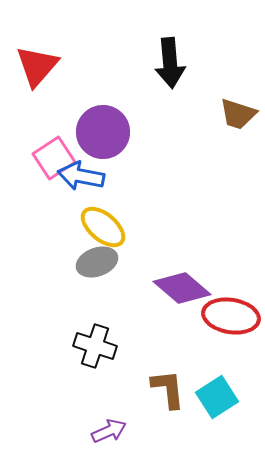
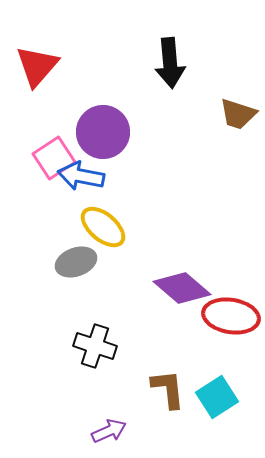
gray ellipse: moved 21 px left
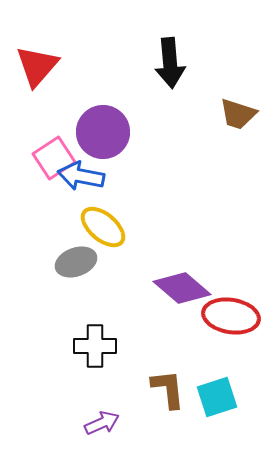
black cross: rotated 18 degrees counterclockwise
cyan square: rotated 15 degrees clockwise
purple arrow: moved 7 px left, 8 px up
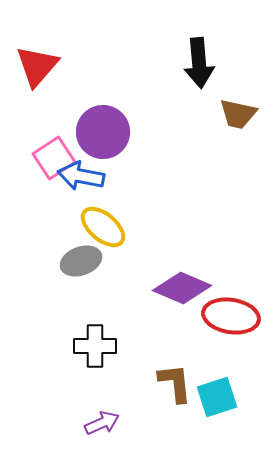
black arrow: moved 29 px right
brown trapezoid: rotated 6 degrees counterclockwise
gray ellipse: moved 5 px right, 1 px up
purple diamond: rotated 18 degrees counterclockwise
brown L-shape: moved 7 px right, 6 px up
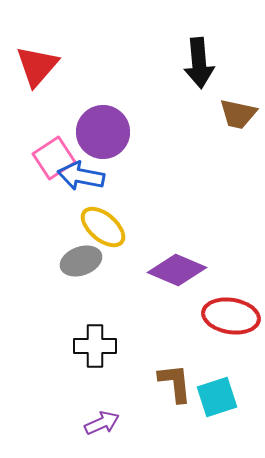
purple diamond: moved 5 px left, 18 px up
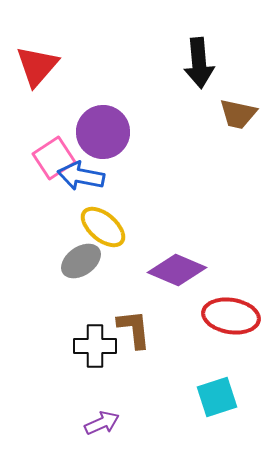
gray ellipse: rotated 15 degrees counterclockwise
brown L-shape: moved 41 px left, 54 px up
